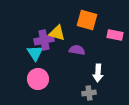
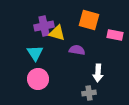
orange square: moved 2 px right
purple cross: moved 14 px up
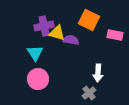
orange square: rotated 10 degrees clockwise
purple semicircle: moved 6 px left, 10 px up
gray cross: rotated 32 degrees counterclockwise
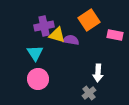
orange square: rotated 30 degrees clockwise
yellow triangle: moved 2 px down
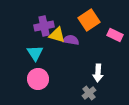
pink rectangle: rotated 14 degrees clockwise
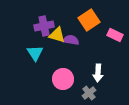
pink circle: moved 25 px right
